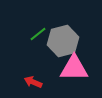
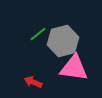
pink triangle: rotated 8 degrees clockwise
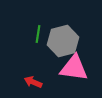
green line: rotated 42 degrees counterclockwise
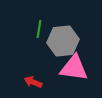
green line: moved 1 px right, 5 px up
gray hexagon: rotated 8 degrees clockwise
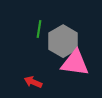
gray hexagon: rotated 24 degrees counterclockwise
pink triangle: moved 1 px right, 5 px up
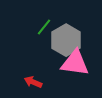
green line: moved 5 px right, 2 px up; rotated 30 degrees clockwise
gray hexagon: moved 3 px right, 1 px up
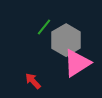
pink triangle: moved 2 px right; rotated 40 degrees counterclockwise
red arrow: moved 1 px up; rotated 24 degrees clockwise
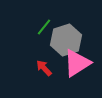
gray hexagon: rotated 12 degrees clockwise
red arrow: moved 11 px right, 13 px up
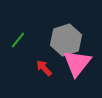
green line: moved 26 px left, 13 px down
pink triangle: rotated 20 degrees counterclockwise
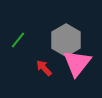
gray hexagon: rotated 12 degrees counterclockwise
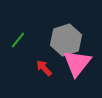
gray hexagon: rotated 12 degrees clockwise
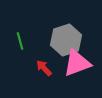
green line: moved 2 px right, 1 px down; rotated 54 degrees counterclockwise
pink triangle: rotated 32 degrees clockwise
